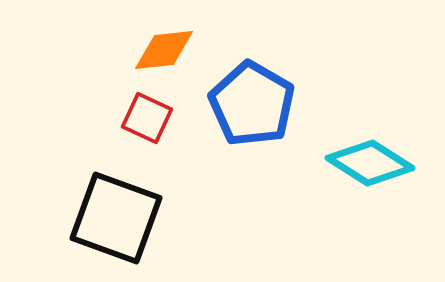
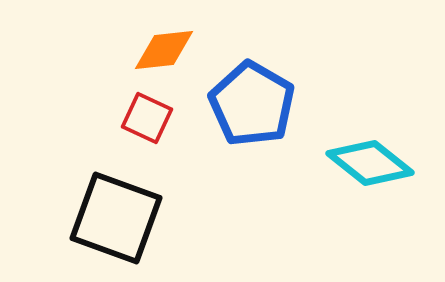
cyan diamond: rotated 6 degrees clockwise
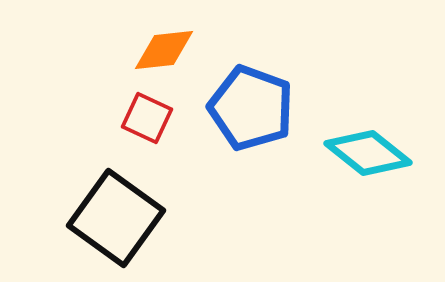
blue pentagon: moved 1 px left, 4 px down; rotated 10 degrees counterclockwise
cyan diamond: moved 2 px left, 10 px up
black square: rotated 16 degrees clockwise
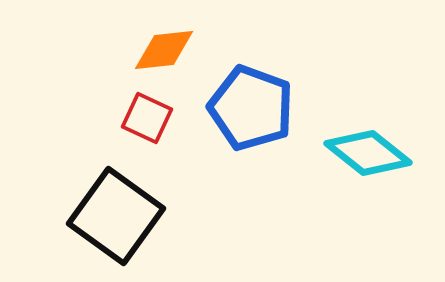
black square: moved 2 px up
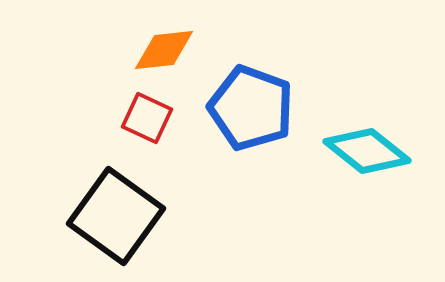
cyan diamond: moved 1 px left, 2 px up
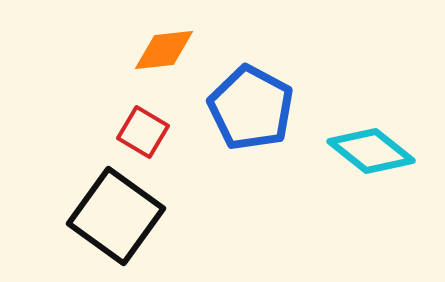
blue pentagon: rotated 8 degrees clockwise
red square: moved 4 px left, 14 px down; rotated 6 degrees clockwise
cyan diamond: moved 4 px right
